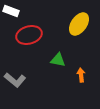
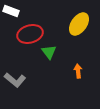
red ellipse: moved 1 px right, 1 px up
green triangle: moved 9 px left, 8 px up; rotated 42 degrees clockwise
orange arrow: moved 3 px left, 4 px up
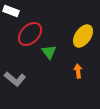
yellow ellipse: moved 4 px right, 12 px down
red ellipse: rotated 30 degrees counterclockwise
gray L-shape: moved 1 px up
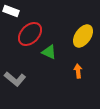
green triangle: rotated 28 degrees counterclockwise
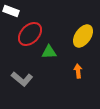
green triangle: rotated 28 degrees counterclockwise
gray L-shape: moved 7 px right
